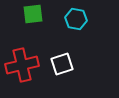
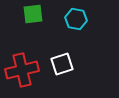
red cross: moved 5 px down
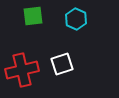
green square: moved 2 px down
cyan hexagon: rotated 15 degrees clockwise
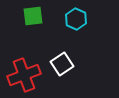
white square: rotated 15 degrees counterclockwise
red cross: moved 2 px right, 5 px down; rotated 8 degrees counterclockwise
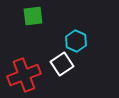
cyan hexagon: moved 22 px down
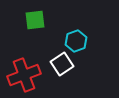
green square: moved 2 px right, 4 px down
cyan hexagon: rotated 15 degrees clockwise
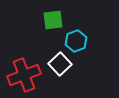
green square: moved 18 px right
white square: moved 2 px left; rotated 10 degrees counterclockwise
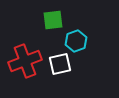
white square: rotated 30 degrees clockwise
red cross: moved 1 px right, 14 px up
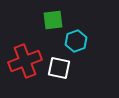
white square: moved 1 px left, 4 px down; rotated 25 degrees clockwise
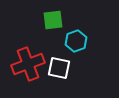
red cross: moved 3 px right, 3 px down
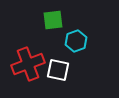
white square: moved 1 px left, 2 px down
